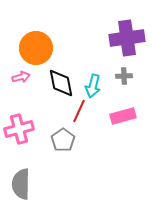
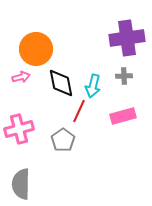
orange circle: moved 1 px down
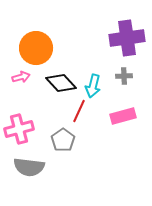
orange circle: moved 1 px up
black diamond: rotated 32 degrees counterclockwise
gray semicircle: moved 8 px right, 17 px up; rotated 84 degrees counterclockwise
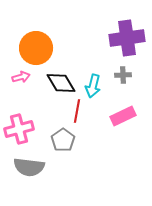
gray cross: moved 1 px left, 1 px up
black diamond: rotated 12 degrees clockwise
red line: moved 2 px left; rotated 15 degrees counterclockwise
pink rectangle: rotated 10 degrees counterclockwise
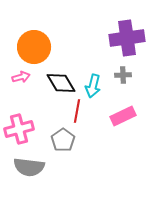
orange circle: moved 2 px left, 1 px up
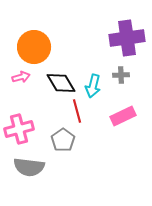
gray cross: moved 2 px left
red line: rotated 25 degrees counterclockwise
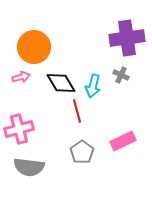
gray cross: rotated 28 degrees clockwise
pink rectangle: moved 25 px down
gray pentagon: moved 19 px right, 12 px down
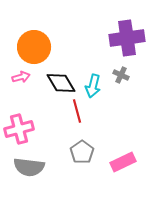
pink rectangle: moved 21 px down
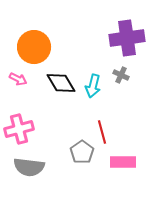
pink arrow: moved 3 px left, 2 px down; rotated 42 degrees clockwise
red line: moved 25 px right, 21 px down
pink rectangle: rotated 25 degrees clockwise
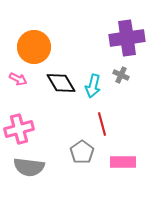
red line: moved 8 px up
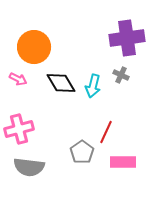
red line: moved 4 px right, 8 px down; rotated 40 degrees clockwise
